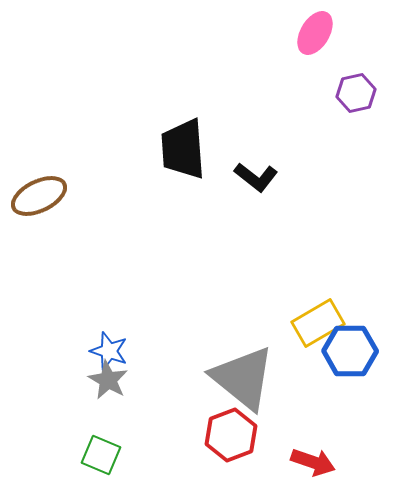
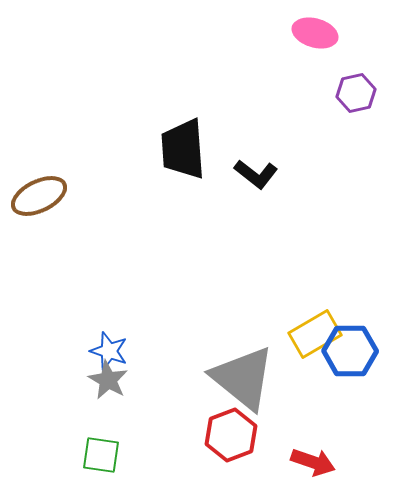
pink ellipse: rotated 75 degrees clockwise
black L-shape: moved 3 px up
yellow rectangle: moved 3 px left, 11 px down
green square: rotated 15 degrees counterclockwise
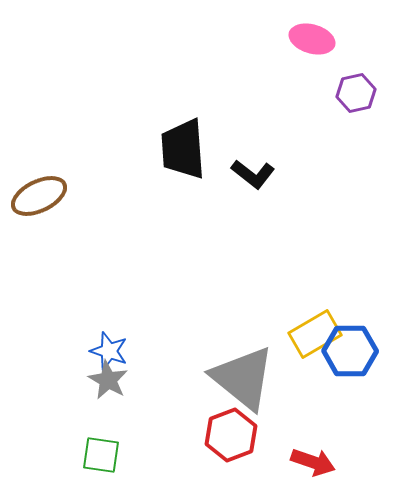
pink ellipse: moved 3 px left, 6 px down
black L-shape: moved 3 px left
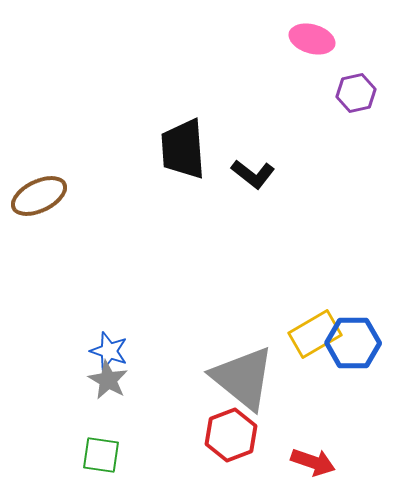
blue hexagon: moved 3 px right, 8 px up
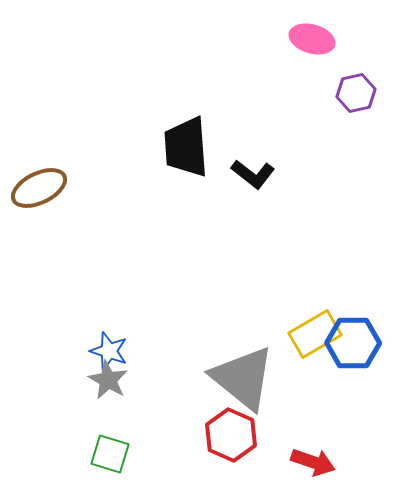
black trapezoid: moved 3 px right, 2 px up
brown ellipse: moved 8 px up
red hexagon: rotated 15 degrees counterclockwise
green square: moved 9 px right, 1 px up; rotated 9 degrees clockwise
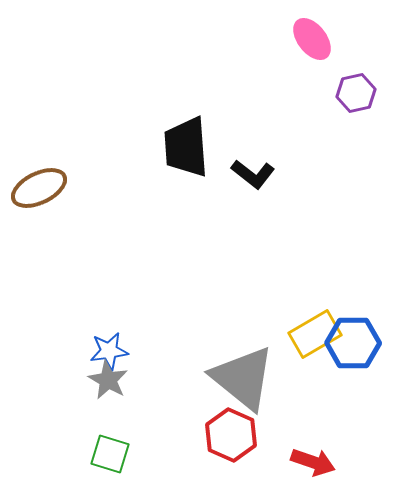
pink ellipse: rotated 36 degrees clockwise
blue star: rotated 27 degrees counterclockwise
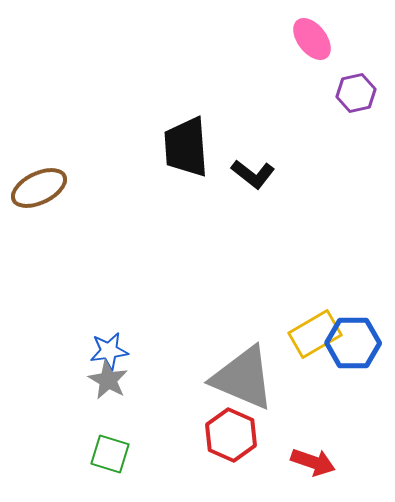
gray triangle: rotated 16 degrees counterclockwise
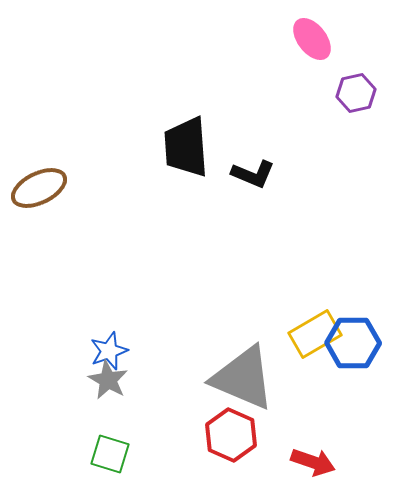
black L-shape: rotated 15 degrees counterclockwise
blue star: rotated 12 degrees counterclockwise
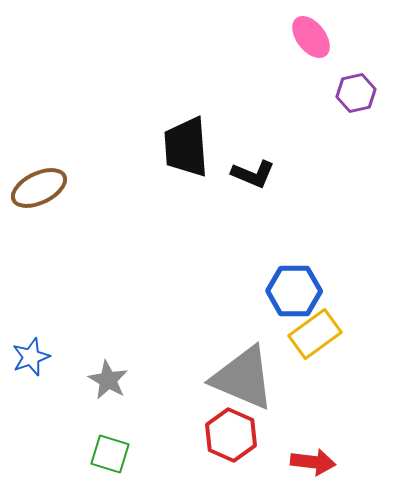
pink ellipse: moved 1 px left, 2 px up
yellow rectangle: rotated 6 degrees counterclockwise
blue hexagon: moved 59 px left, 52 px up
blue star: moved 78 px left, 6 px down
red arrow: rotated 12 degrees counterclockwise
